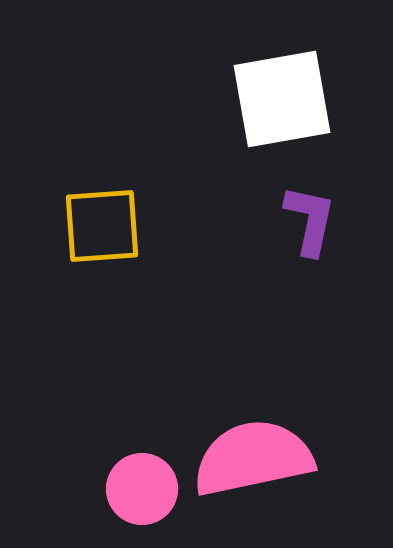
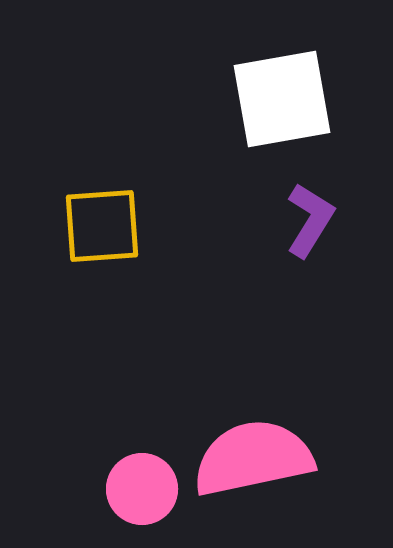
purple L-shape: rotated 20 degrees clockwise
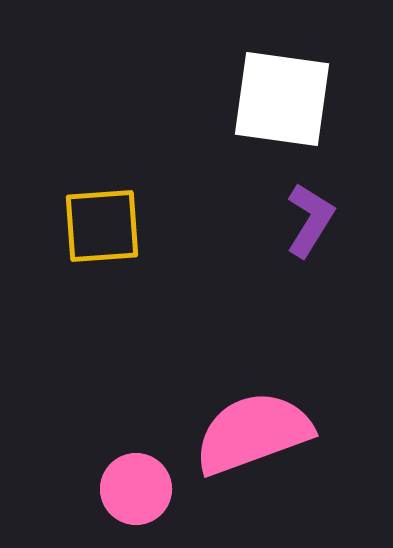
white square: rotated 18 degrees clockwise
pink semicircle: moved 25 px up; rotated 8 degrees counterclockwise
pink circle: moved 6 px left
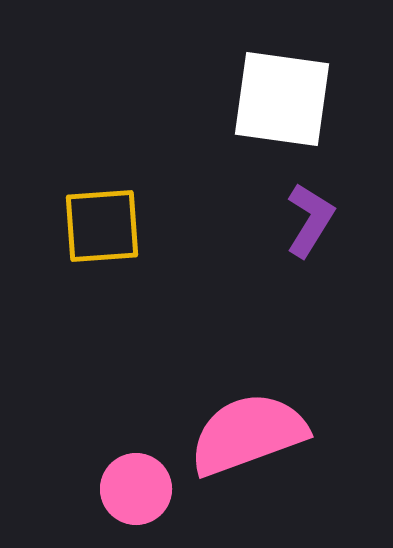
pink semicircle: moved 5 px left, 1 px down
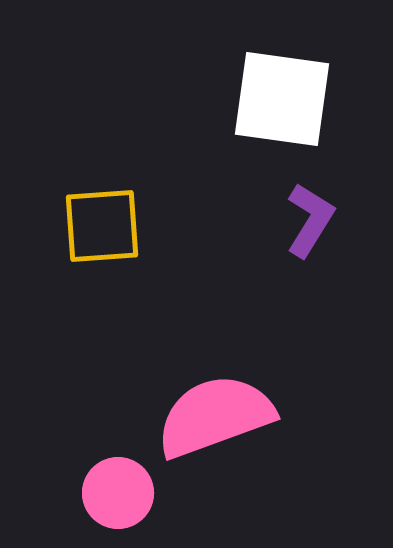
pink semicircle: moved 33 px left, 18 px up
pink circle: moved 18 px left, 4 px down
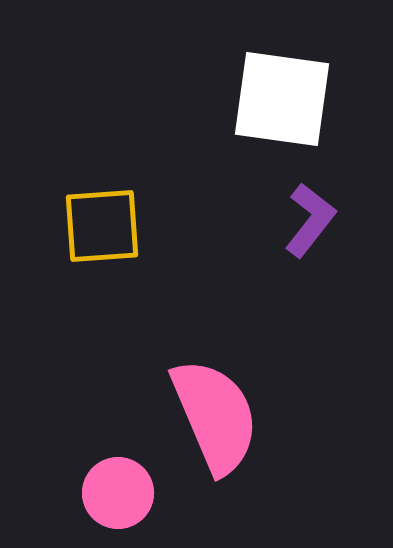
purple L-shape: rotated 6 degrees clockwise
pink semicircle: rotated 87 degrees clockwise
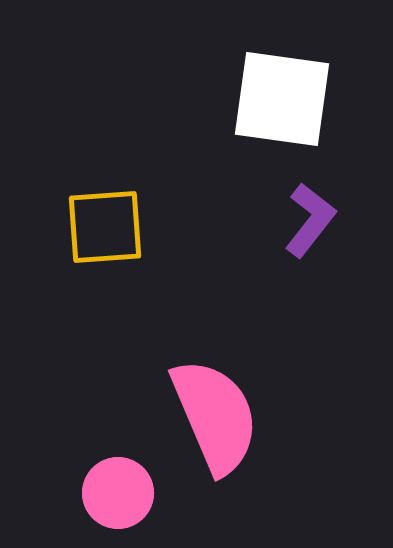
yellow square: moved 3 px right, 1 px down
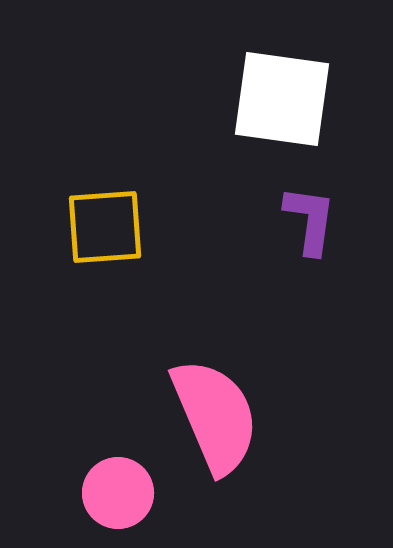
purple L-shape: rotated 30 degrees counterclockwise
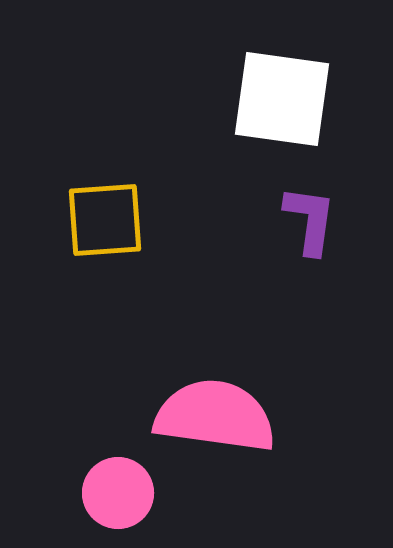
yellow square: moved 7 px up
pink semicircle: rotated 59 degrees counterclockwise
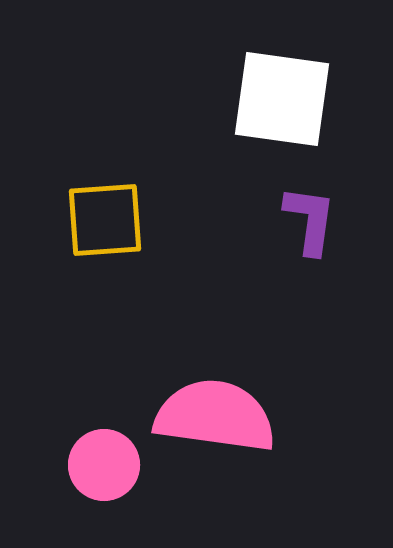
pink circle: moved 14 px left, 28 px up
